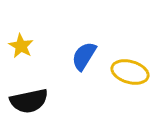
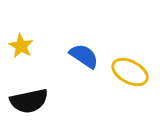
blue semicircle: rotated 92 degrees clockwise
yellow ellipse: rotated 12 degrees clockwise
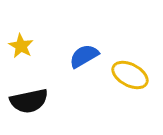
blue semicircle: rotated 64 degrees counterclockwise
yellow ellipse: moved 3 px down
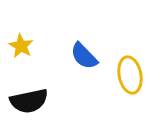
blue semicircle: rotated 104 degrees counterclockwise
yellow ellipse: rotated 51 degrees clockwise
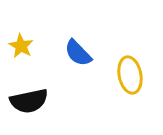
blue semicircle: moved 6 px left, 3 px up
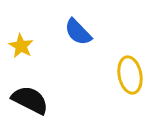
blue semicircle: moved 21 px up
black semicircle: moved 1 px right, 1 px up; rotated 141 degrees counterclockwise
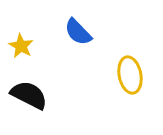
black semicircle: moved 1 px left, 5 px up
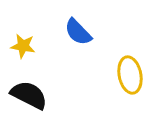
yellow star: moved 2 px right; rotated 20 degrees counterclockwise
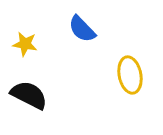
blue semicircle: moved 4 px right, 3 px up
yellow star: moved 2 px right, 2 px up
